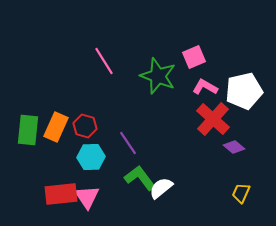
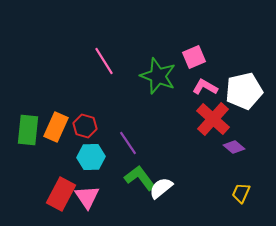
red rectangle: rotated 56 degrees counterclockwise
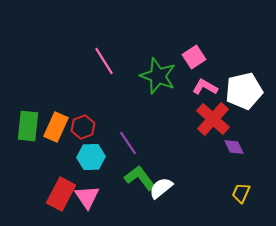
pink square: rotated 10 degrees counterclockwise
red hexagon: moved 2 px left, 1 px down; rotated 25 degrees clockwise
green rectangle: moved 4 px up
purple diamond: rotated 25 degrees clockwise
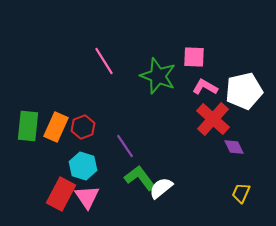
pink square: rotated 35 degrees clockwise
purple line: moved 3 px left, 3 px down
cyan hexagon: moved 8 px left, 9 px down; rotated 20 degrees clockwise
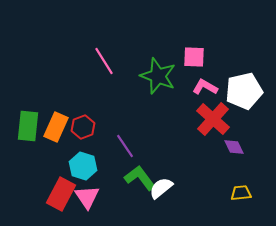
yellow trapezoid: rotated 60 degrees clockwise
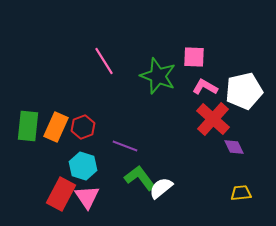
purple line: rotated 35 degrees counterclockwise
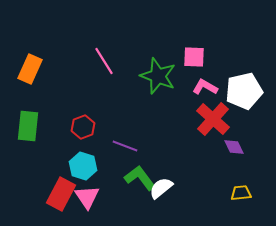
orange rectangle: moved 26 px left, 58 px up
